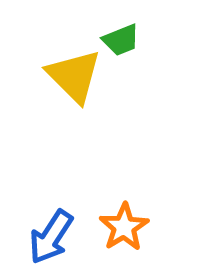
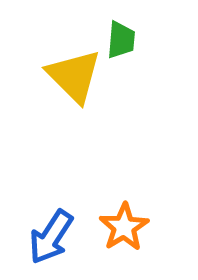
green trapezoid: rotated 63 degrees counterclockwise
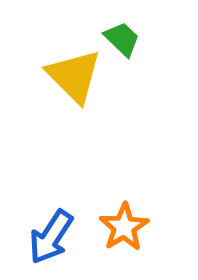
green trapezoid: moved 1 px right, 1 px up; rotated 51 degrees counterclockwise
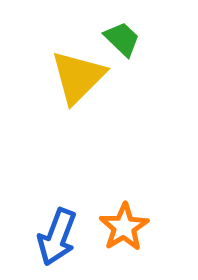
yellow triangle: moved 4 px right, 1 px down; rotated 30 degrees clockwise
blue arrow: moved 6 px right; rotated 12 degrees counterclockwise
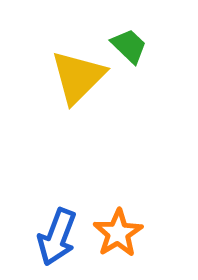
green trapezoid: moved 7 px right, 7 px down
orange star: moved 6 px left, 6 px down
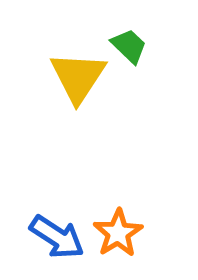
yellow triangle: rotated 12 degrees counterclockwise
blue arrow: rotated 78 degrees counterclockwise
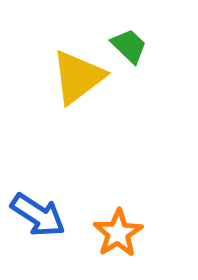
yellow triangle: rotated 20 degrees clockwise
blue arrow: moved 19 px left, 22 px up
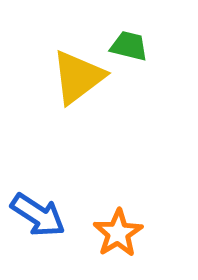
green trapezoid: rotated 30 degrees counterclockwise
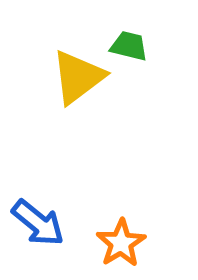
blue arrow: moved 8 px down; rotated 6 degrees clockwise
orange star: moved 3 px right, 10 px down
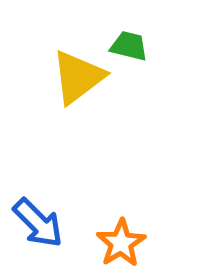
blue arrow: rotated 6 degrees clockwise
